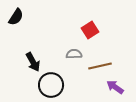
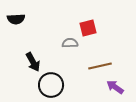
black semicircle: moved 2 px down; rotated 54 degrees clockwise
red square: moved 2 px left, 2 px up; rotated 18 degrees clockwise
gray semicircle: moved 4 px left, 11 px up
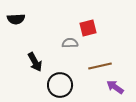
black arrow: moved 2 px right
black circle: moved 9 px right
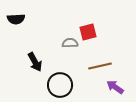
red square: moved 4 px down
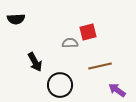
purple arrow: moved 2 px right, 3 px down
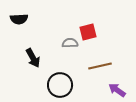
black semicircle: moved 3 px right
black arrow: moved 2 px left, 4 px up
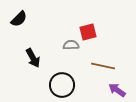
black semicircle: rotated 42 degrees counterclockwise
gray semicircle: moved 1 px right, 2 px down
brown line: moved 3 px right; rotated 25 degrees clockwise
black circle: moved 2 px right
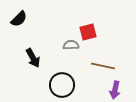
purple arrow: moved 2 px left; rotated 114 degrees counterclockwise
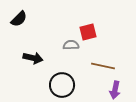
black arrow: rotated 48 degrees counterclockwise
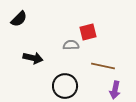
black circle: moved 3 px right, 1 px down
